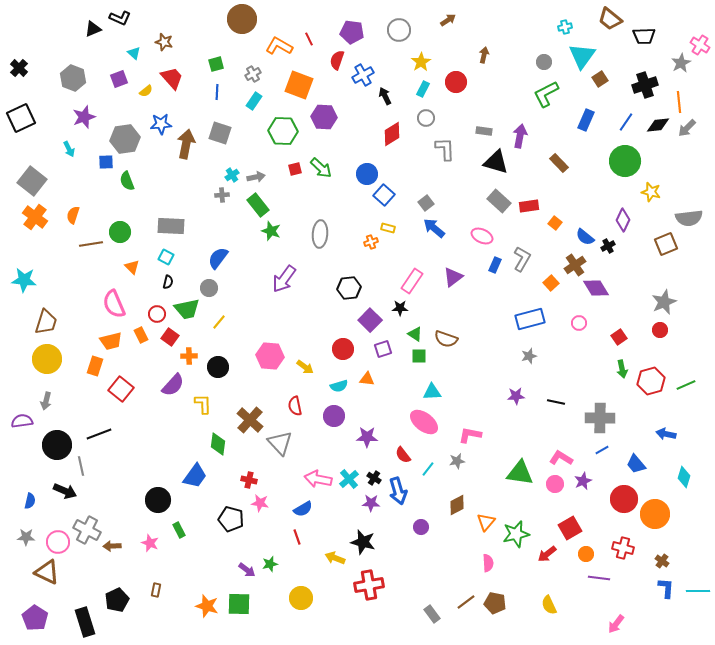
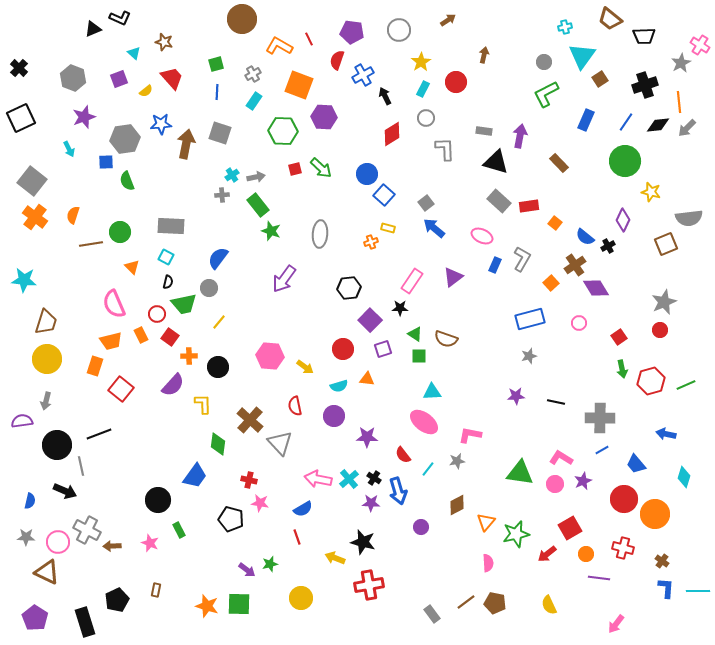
green trapezoid at (187, 309): moved 3 px left, 5 px up
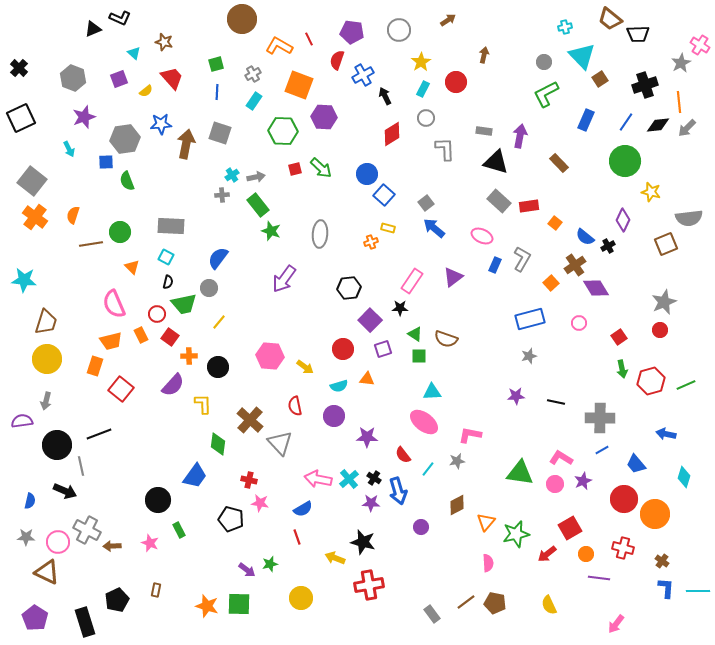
black trapezoid at (644, 36): moved 6 px left, 2 px up
cyan triangle at (582, 56): rotated 20 degrees counterclockwise
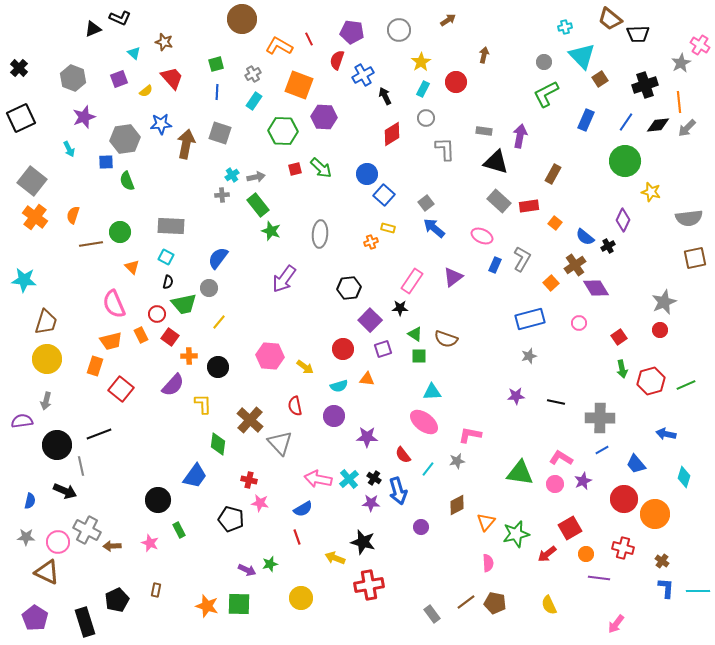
brown rectangle at (559, 163): moved 6 px left, 11 px down; rotated 72 degrees clockwise
brown square at (666, 244): moved 29 px right, 14 px down; rotated 10 degrees clockwise
purple arrow at (247, 570): rotated 12 degrees counterclockwise
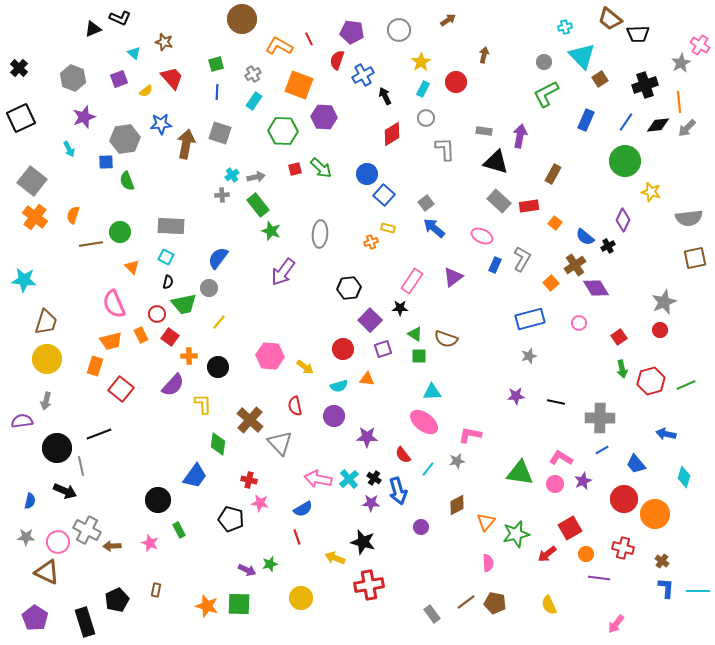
purple arrow at (284, 279): moved 1 px left, 7 px up
black circle at (57, 445): moved 3 px down
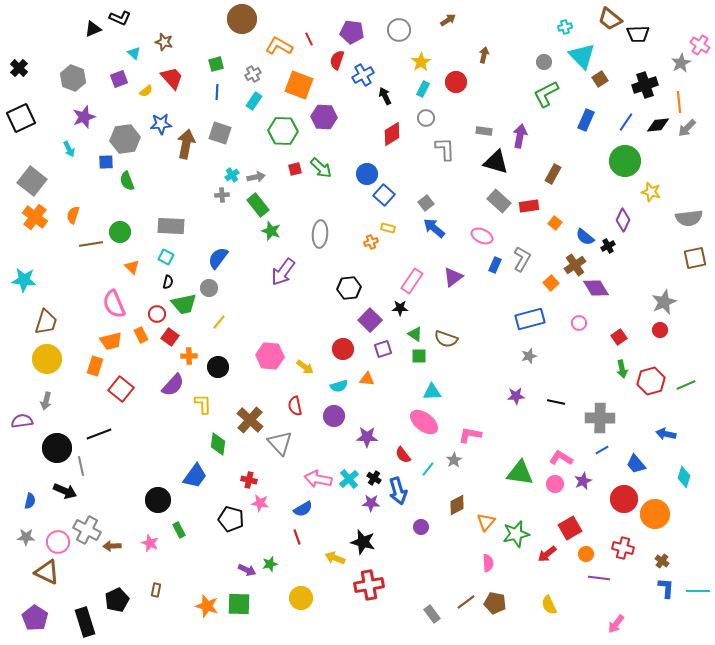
gray star at (457, 461): moved 3 px left, 1 px up; rotated 21 degrees counterclockwise
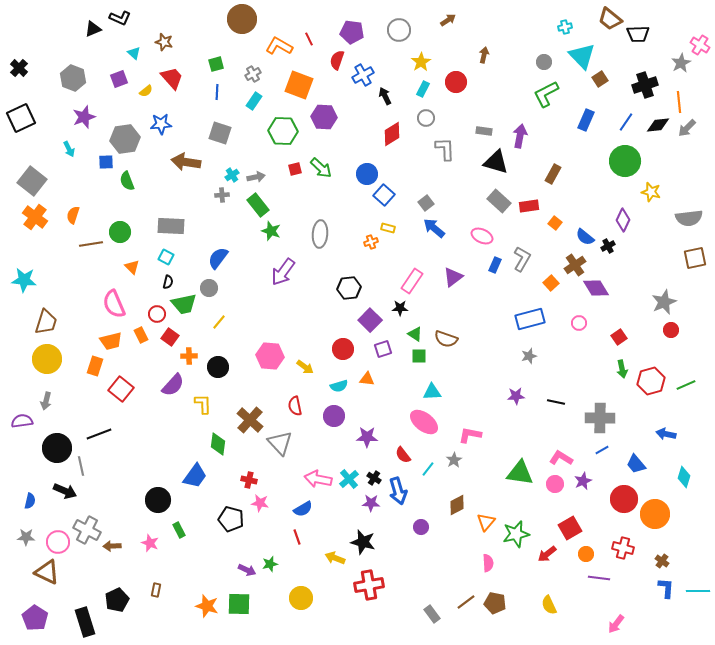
brown arrow at (186, 144): moved 18 px down; rotated 92 degrees counterclockwise
red circle at (660, 330): moved 11 px right
